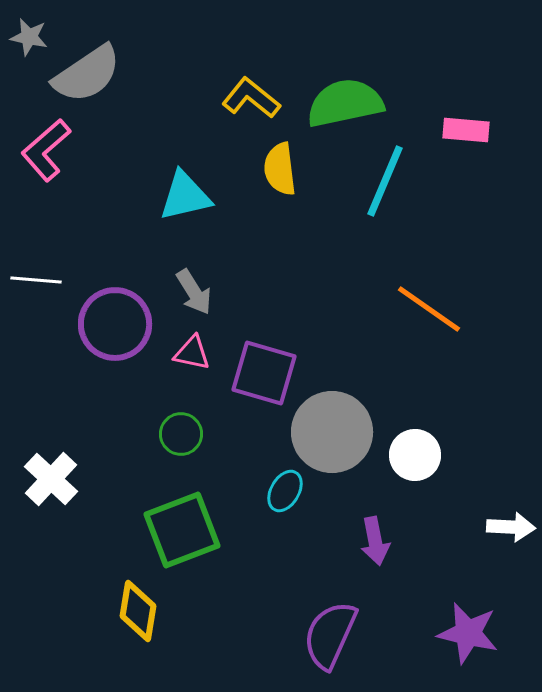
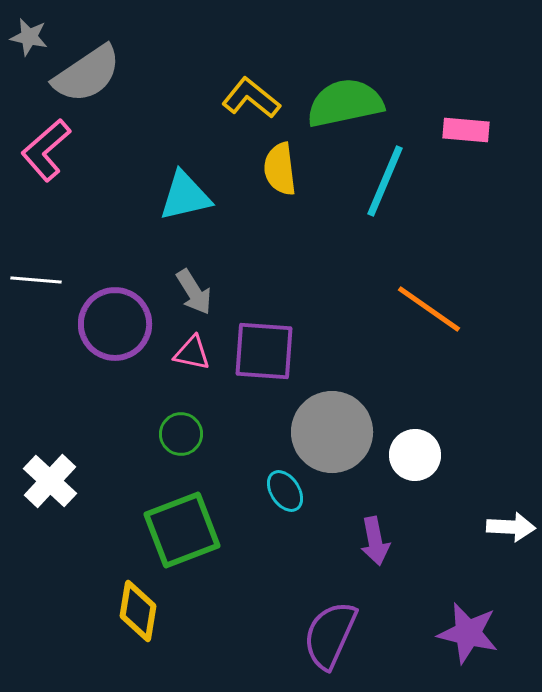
purple square: moved 22 px up; rotated 12 degrees counterclockwise
white cross: moved 1 px left, 2 px down
cyan ellipse: rotated 63 degrees counterclockwise
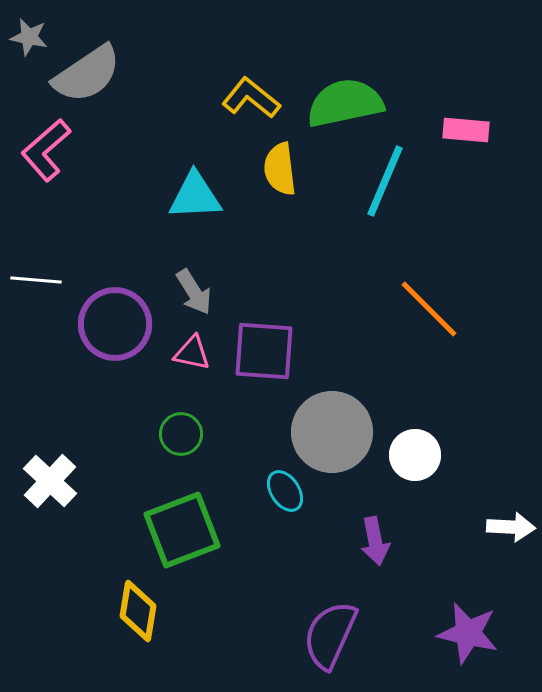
cyan triangle: moved 10 px right; rotated 10 degrees clockwise
orange line: rotated 10 degrees clockwise
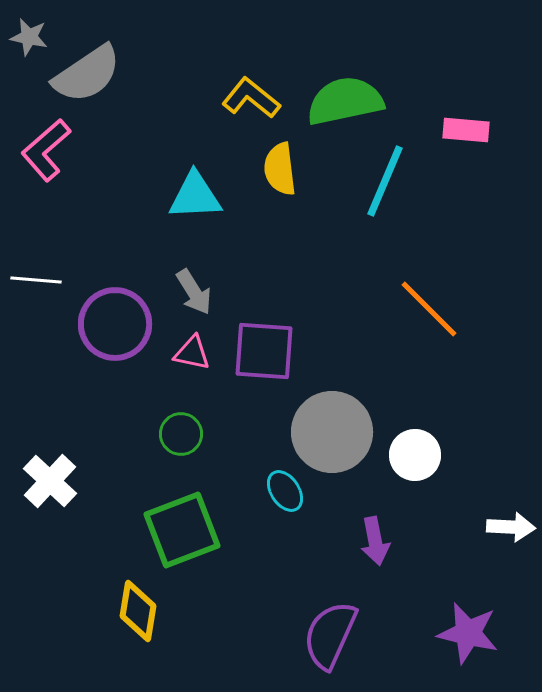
green semicircle: moved 2 px up
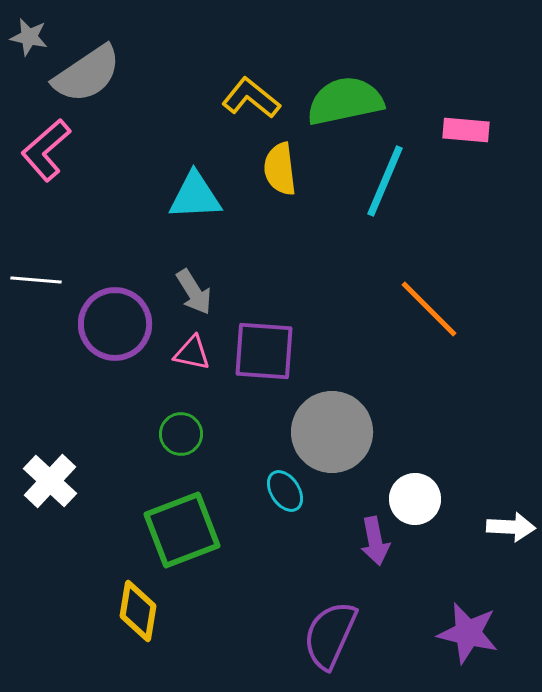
white circle: moved 44 px down
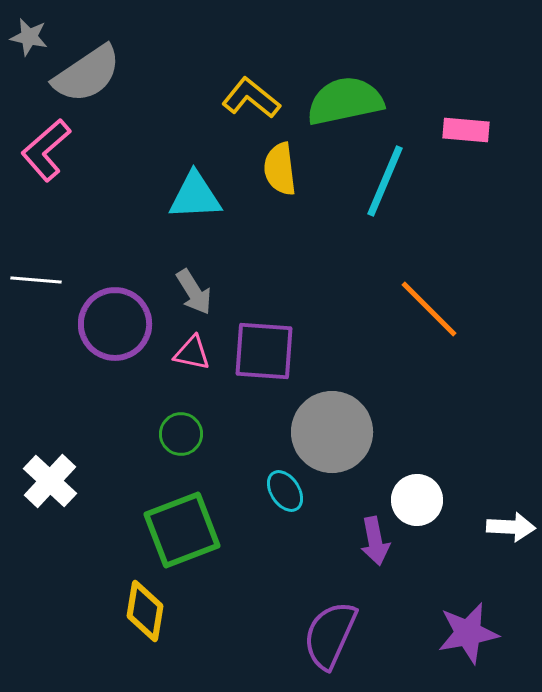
white circle: moved 2 px right, 1 px down
yellow diamond: moved 7 px right
purple star: rotated 24 degrees counterclockwise
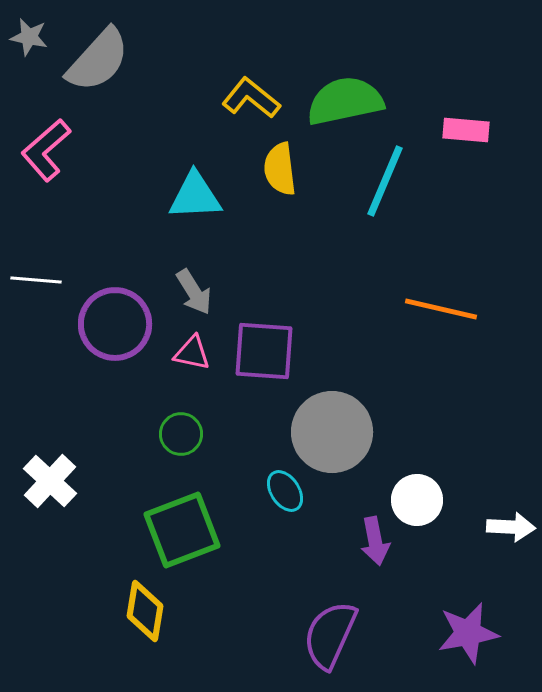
gray semicircle: moved 11 px right, 14 px up; rotated 14 degrees counterclockwise
orange line: moved 12 px right; rotated 32 degrees counterclockwise
